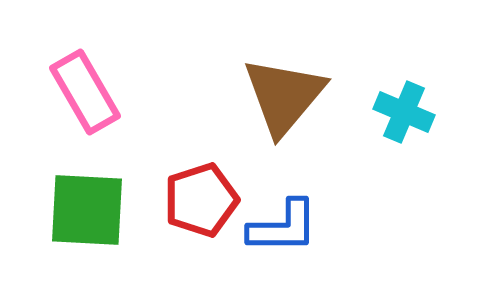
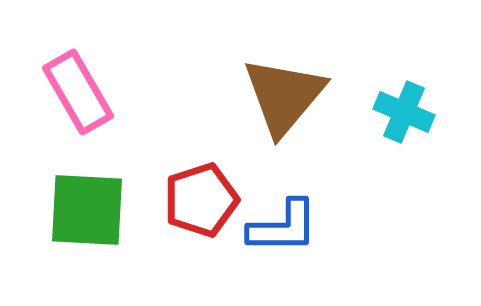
pink rectangle: moved 7 px left
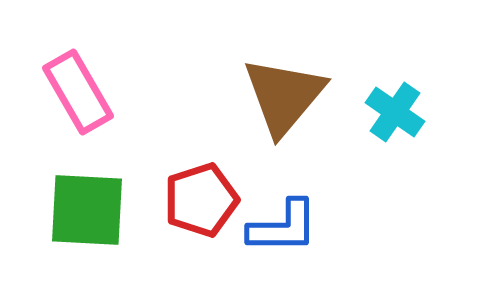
cyan cross: moved 9 px left; rotated 12 degrees clockwise
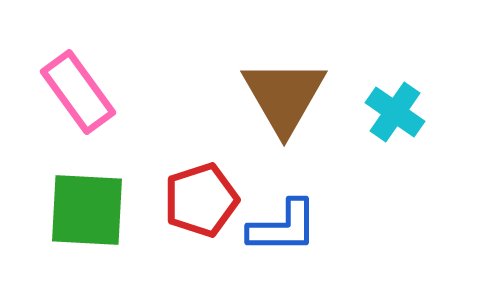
pink rectangle: rotated 6 degrees counterclockwise
brown triangle: rotated 10 degrees counterclockwise
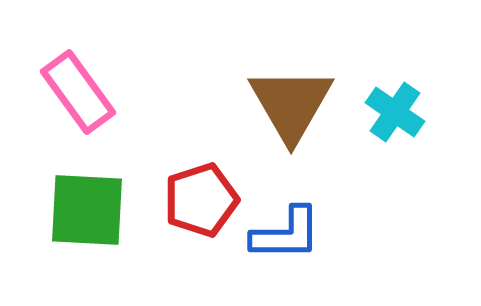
brown triangle: moved 7 px right, 8 px down
blue L-shape: moved 3 px right, 7 px down
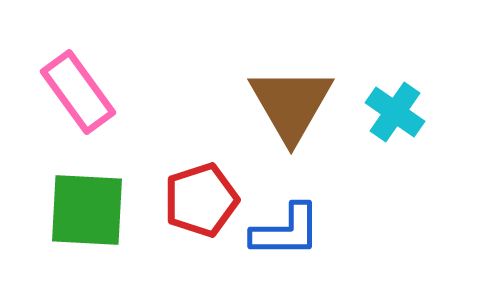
blue L-shape: moved 3 px up
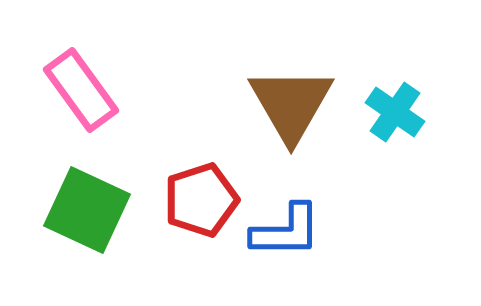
pink rectangle: moved 3 px right, 2 px up
green square: rotated 22 degrees clockwise
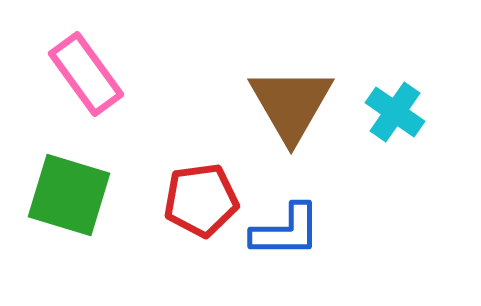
pink rectangle: moved 5 px right, 16 px up
red pentagon: rotated 10 degrees clockwise
green square: moved 18 px left, 15 px up; rotated 8 degrees counterclockwise
